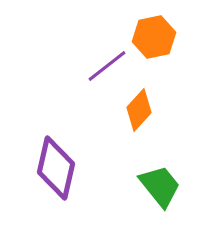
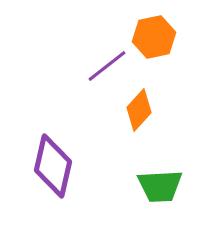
purple diamond: moved 3 px left, 2 px up
green trapezoid: rotated 126 degrees clockwise
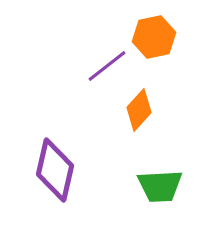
purple diamond: moved 2 px right, 4 px down
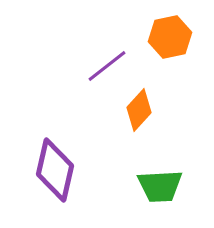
orange hexagon: moved 16 px right
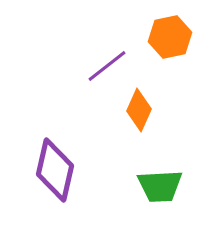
orange diamond: rotated 18 degrees counterclockwise
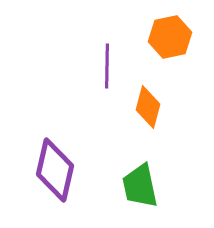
purple line: rotated 51 degrees counterclockwise
orange diamond: moved 9 px right, 3 px up; rotated 9 degrees counterclockwise
green trapezoid: moved 20 px left; rotated 81 degrees clockwise
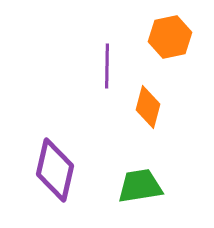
green trapezoid: rotated 93 degrees clockwise
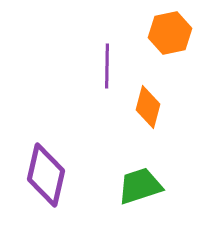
orange hexagon: moved 4 px up
purple diamond: moved 9 px left, 5 px down
green trapezoid: rotated 9 degrees counterclockwise
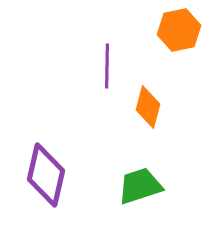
orange hexagon: moved 9 px right, 3 px up
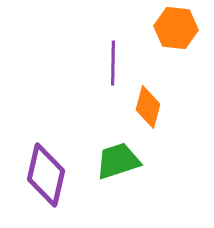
orange hexagon: moved 3 px left, 2 px up; rotated 18 degrees clockwise
purple line: moved 6 px right, 3 px up
green trapezoid: moved 22 px left, 25 px up
